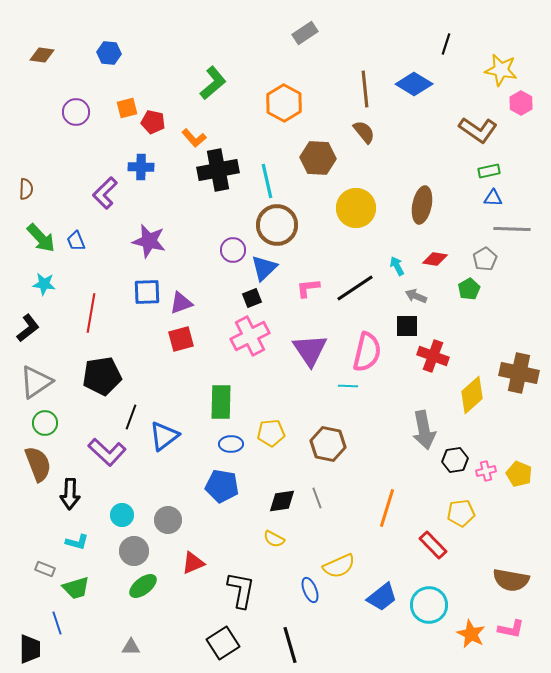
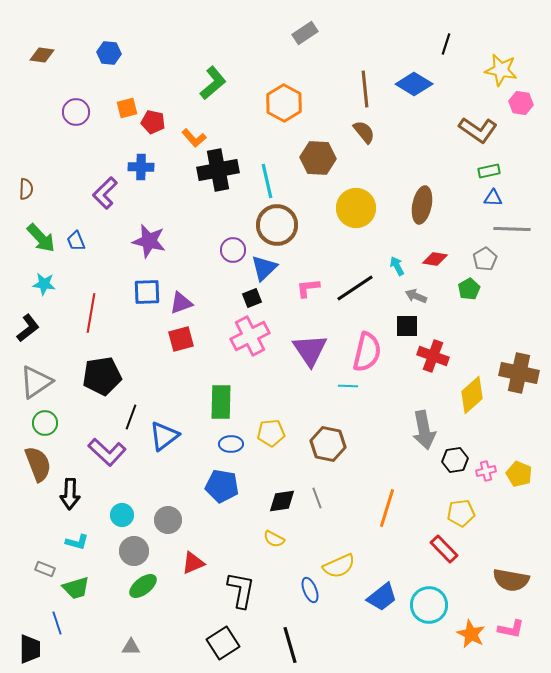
pink hexagon at (521, 103): rotated 20 degrees counterclockwise
red rectangle at (433, 545): moved 11 px right, 4 px down
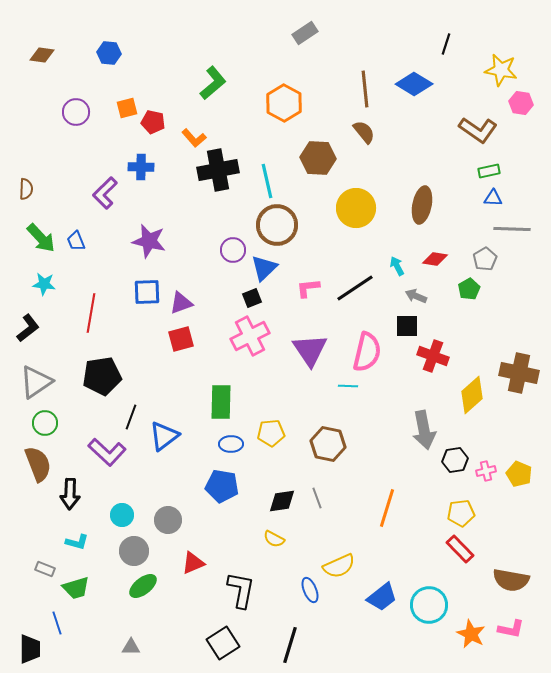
red rectangle at (444, 549): moved 16 px right
black line at (290, 645): rotated 33 degrees clockwise
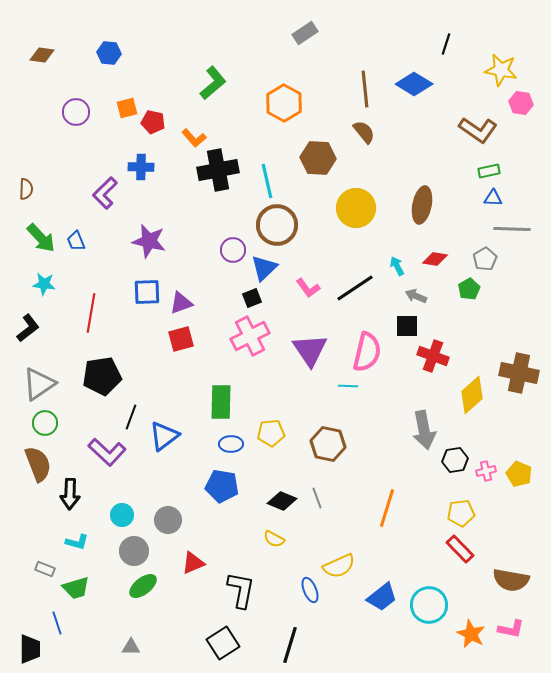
pink L-shape at (308, 288): rotated 120 degrees counterclockwise
gray triangle at (36, 382): moved 3 px right, 2 px down
black diamond at (282, 501): rotated 32 degrees clockwise
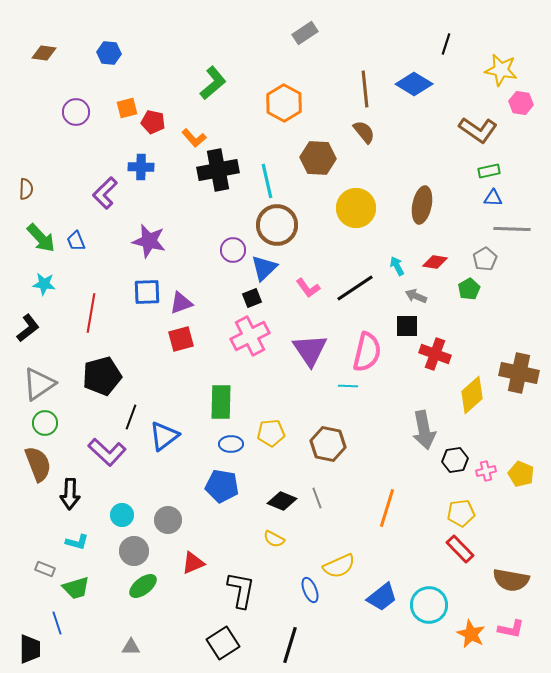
brown diamond at (42, 55): moved 2 px right, 2 px up
red diamond at (435, 259): moved 3 px down
red cross at (433, 356): moved 2 px right, 2 px up
black pentagon at (102, 376): rotated 6 degrees counterclockwise
yellow pentagon at (519, 474): moved 2 px right
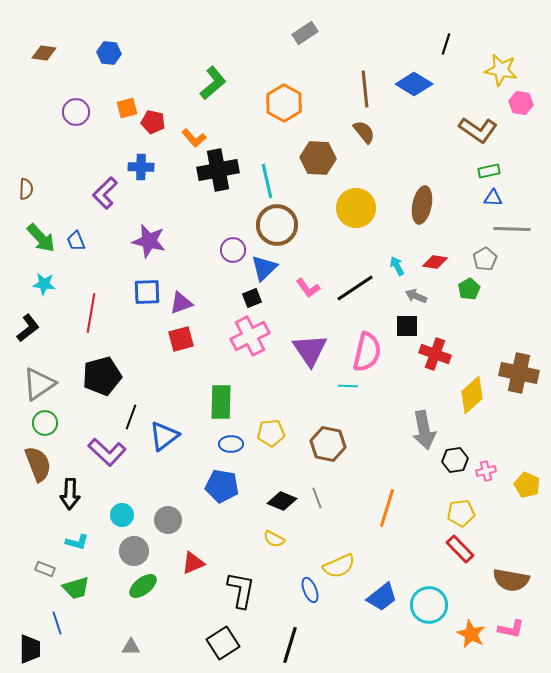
yellow pentagon at (521, 474): moved 6 px right, 11 px down
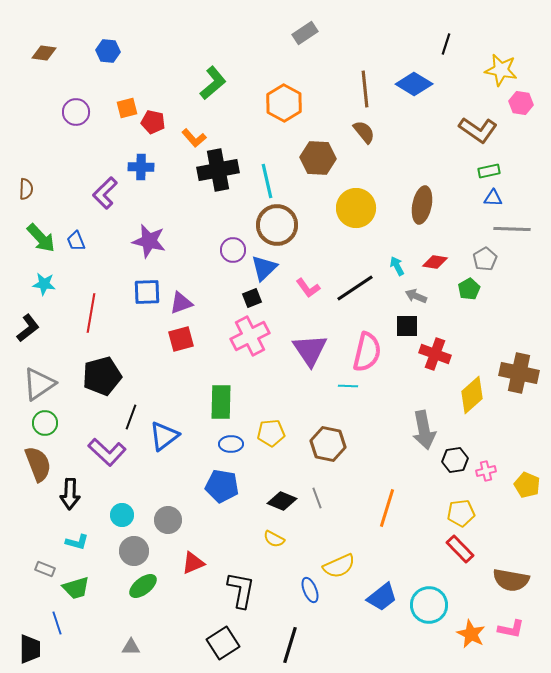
blue hexagon at (109, 53): moved 1 px left, 2 px up
